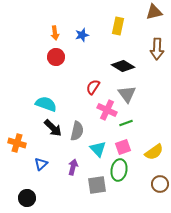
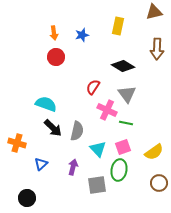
orange arrow: moved 1 px left
green line: rotated 32 degrees clockwise
brown circle: moved 1 px left, 1 px up
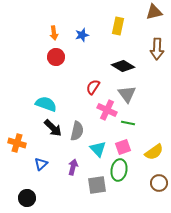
green line: moved 2 px right
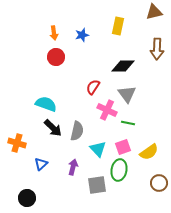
black diamond: rotated 30 degrees counterclockwise
yellow semicircle: moved 5 px left
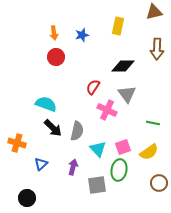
green line: moved 25 px right
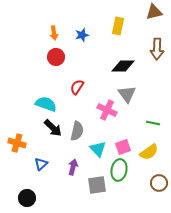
red semicircle: moved 16 px left
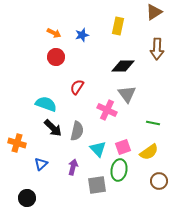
brown triangle: rotated 18 degrees counterclockwise
orange arrow: rotated 56 degrees counterclockwise
brown circle: moved 2 px up
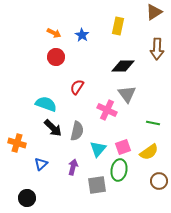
blue star: rotated 24 degrees counterclockwise
cyan triangle: rotated 24 degrees clockwise
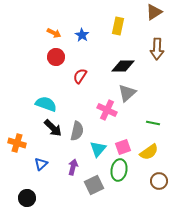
red semicircle: moved 3 px right, 11 px up
gray triangle: moved 1 px up; rotated 24 degrees clockwise
gray square: moved 3 px left; rotated 18 degrees counterclockwise
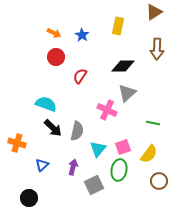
yellow semicircle: moved 2 px down; rotated 18 degrees counterclockwise
blue triangle: moved 1 px right, 1 px down
black circle: moved 2 px right
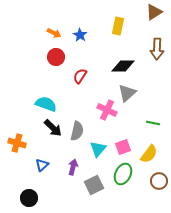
blue star: moved 2 px left
green ellipse: moved 4 px right, 4 px down; rotated 15 degrees clockwise
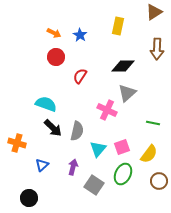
pink square: moved 1 px left
gray square: rotated 30 degrees counterclockwise
